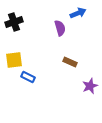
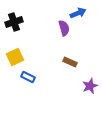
purple semicircle: moved 4 px right
yellow square: moved 1 px right, 3 px up; rotated 18 degrees counterclockwise
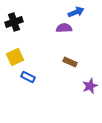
blue arrow: moved 2 px left, 1 px up
purple semicircle: rotated 77 degrees counterclockwise
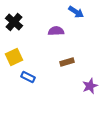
blue arrow: rotated 56 degrees clockwise
black cross: rotated 30 degrees counterclockwise
purple semicircle: moved 8 px left, 3 px down
yellow square: moved 1 px left
brown rectangle: moved 3 px left; rotated 40 degrees counterclockwise
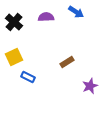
purple semicircle: moved 10 px left, 14 px up
brown rectangle: rotated 16 degrees counterclockwise
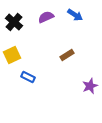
blue arrow: moved 1 px left, 3 px down
purple semicircle: rotated 21 degrees counterclockwise
yellow square: moved 2 px left, 2 px up
brown rectangle: moved 7 px up
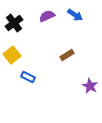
purple semicircle: moved 1 px right, 1 px up
black cross: moved 1 px down; rotated 12 degrees clockwise
yellow square: rotated 12 degrees counterclockwise
purple star: rotated 21 degrees counterclockwise
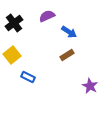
blue arrow: moved 6 px left, 17 px down
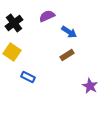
yellow square: moved 3 px up; rotated 18 degrees counterclockwise
